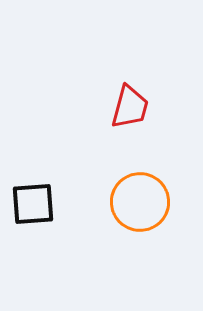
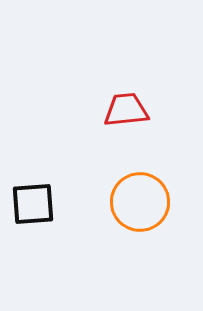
red trapezoid: moved 4 px left, 3 px down; rotated 111 degrees counterclockwise
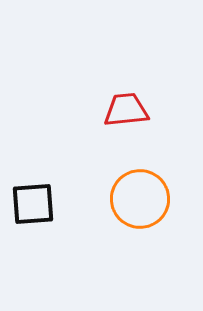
orange circle: moved 3 px up
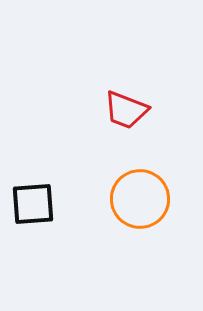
red trapezoid: rotated 153 degrees counterclockwise
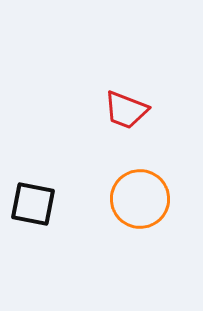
black square: rotated 15 degrees clockwise
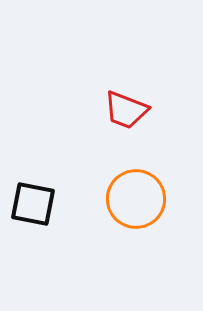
orange circle: moved 4 px left
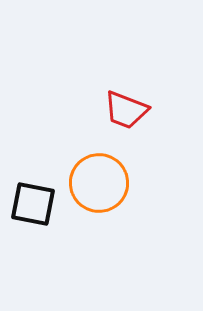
orange circle: moved 37 px left, 16 px up
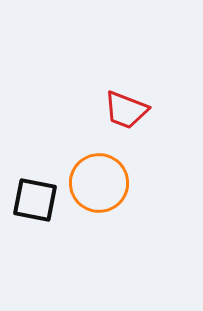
black square: moved 2 px right, 4 px up
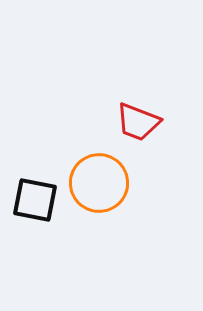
red trapezoid: moved 12 px right, 12 px down
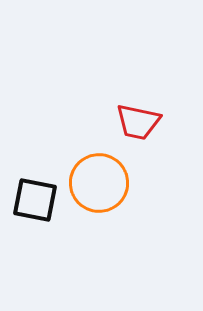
red trapezoid: rotated 9 degrees counterclockwise
